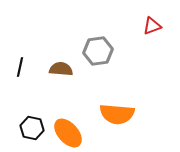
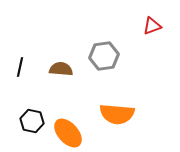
gray hexagon: moved 6 px right, 5 px down
black hexagon: moved 7 px up
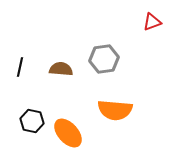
red triangle: moved 4 px up
gray hexagon: moved 3 px down
orange semicircle: moved 2 px left, 4 px up
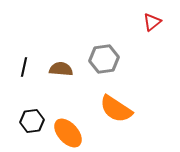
red triangle: rotated 18 degrees counterclockwise
black line: moved 4 px right
orange semicircle: moved 1 px right, 1 px up; rotated 28 degrees clockwise
black hexagon: rotated 20 degrees counterclockwise
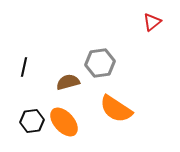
gray hexagon: moved 4 px left, 4 px down
brown semicircle: moved 7 px right, 13 px down; rotated 20 degrees counterclockwise
orange ellipse: moved 4 px left, 11 px up
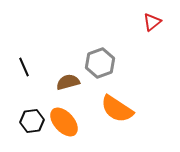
gray hexagon: rotated 12 degrees counterclockwise
black line: rotated 36 degrees counterclockwise
orange semicircle: moved 1 px right
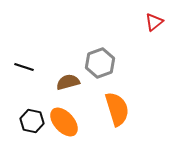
red triangle: moved 2 px right
black line: rotated 48 degrees counterclockwise
orange semicircle: rotated 140 degrees counterclockwise
black hexagon: rotated 20 degrees clockwise
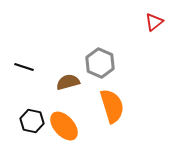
gray hexagon: rotated 16 degrees counterclockwise
orange semicircle: moved 5 px left, 3 px up
orange ellipse: moved 4 px down
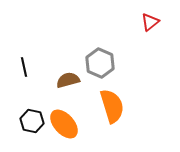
red triangle: moved 4 px left
black line: rotated 60 degrees clockwise
brown semicircle: moved 2 px up
orange ellipse: moved 2 px up
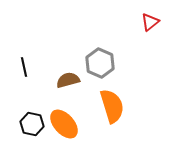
black hexagon: moved 3 px down
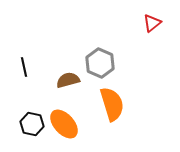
red triangle: moved 2 px right, 1 px down
orange semicircle: moved 2 px up
